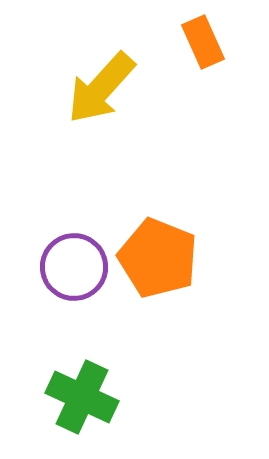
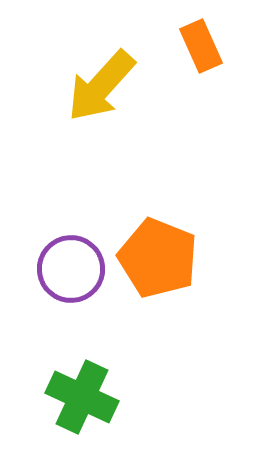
orange rectangle: moved 2 px left, 4 px down
yellow arrow: moved 2 px up
purple circle: moved 3 px left, 2 px down
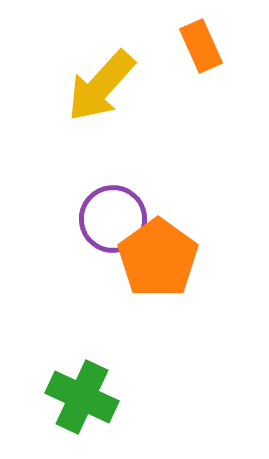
orange pentagon: rotated 14 degrees clockwise
purple circle: moved 42 px right, 50 px up
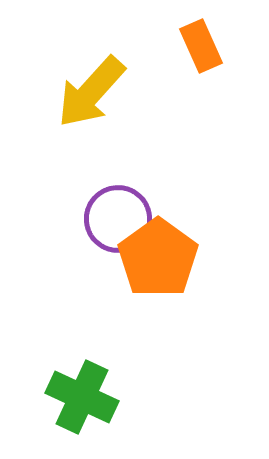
yellow arrow: moved 10 px left, 6 px down
purple circle: moved 5 px right
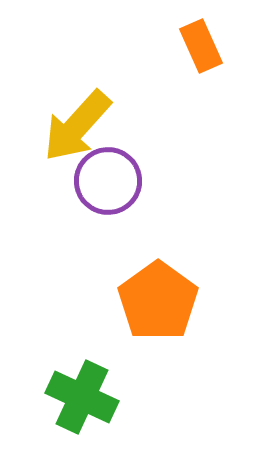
yellow arrow: moved 14 px left, 34 px down
purple circle: moved 10 px left, 38 px up
orange pentagon: moved 43 px down
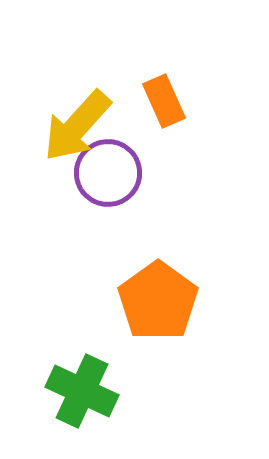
orange rectangle: moved 37 px left, 55 px down
purple circle: moved 8 px up
green cross: moved 6 px up
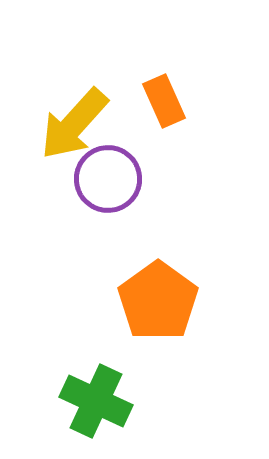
yellow arrow: moved 3 px left, 2 px up
purple circle: moved 6 px down
green cross: moved 14 px right, 10 px down
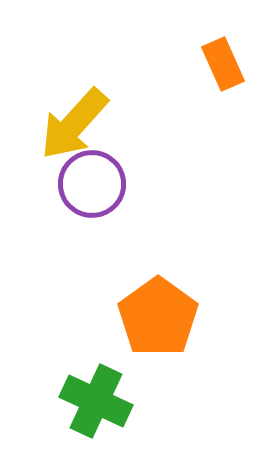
orange rectangle: moved 59 px right, 37 px up
purple circle: moved 16 px left, 5 px down
orange pentagon: moved 16 px down
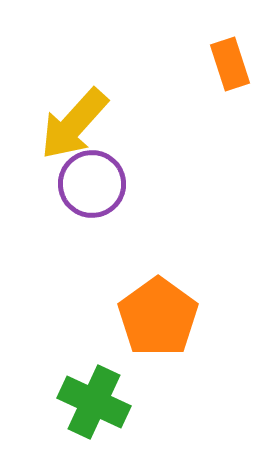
orange rectangle: moved 7 px right; rotated 6 degrees clockwise
green cross: moved 2 px left, 1 px down
